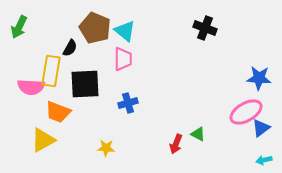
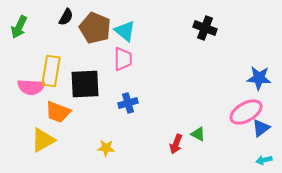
black semicircle: moved 4 px left, 31 px up
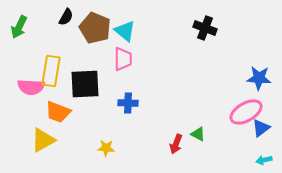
blue cross: rotated 18 degrees clockwise
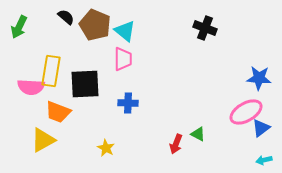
black semicircle: rotated 78 degrees counterclockwise
brown pentagon: moved 3 px up
yellow star: rotated 24 degrees clockwise
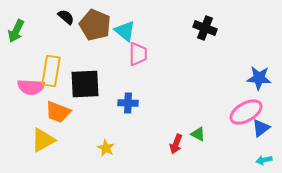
green arrow: moved 3 px left, 4 px down
pink trapezoid: moved 15 px right, 5 px up
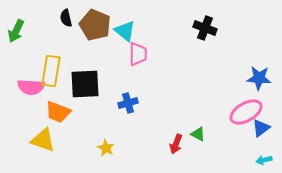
black semicircle: moved 1 px down; rotated 144 degrees counterclockwise
blue cross: rotated 18 degrees counterclockwise
yellow triangle: rotated 48 degrees clockwise
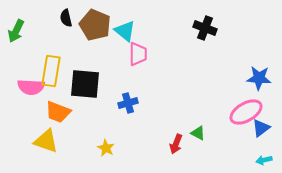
black square: rotated 8 degrees clockwise
green triangle: moved 1 px up
yellow triangle: moved 3 px right, 1 px down
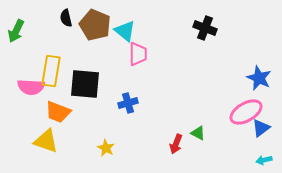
blue star: rotated 20 degrees clockwise
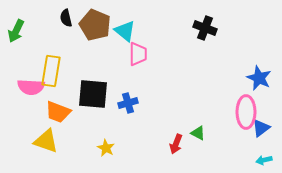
black square: moved 8 px right, 10 px down
pink ellipse: rotated 60 degrees counterclockwise
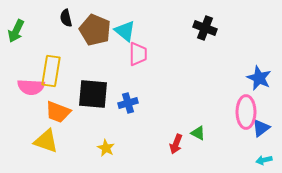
brown pentagon: moved 5 px down
